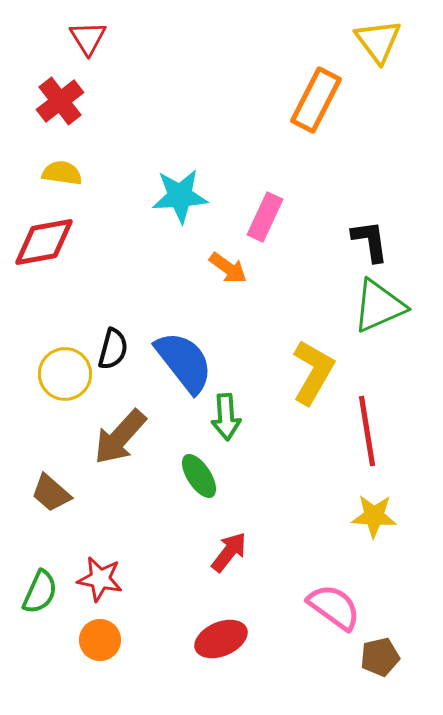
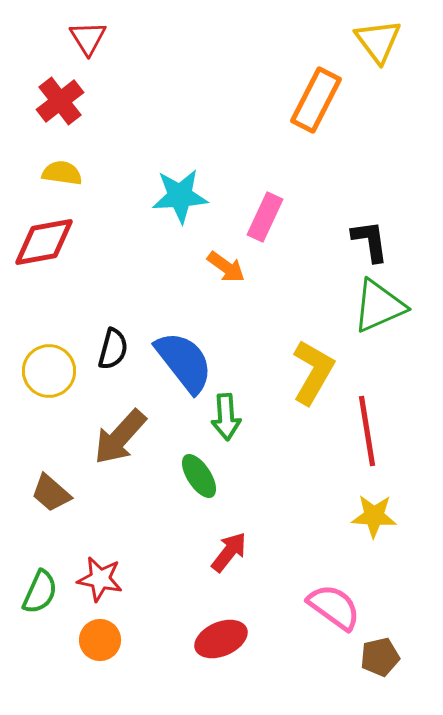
orange arrow: moved 2 px left, 1 px up
yellow circle: moved 16 px left, 3 px up
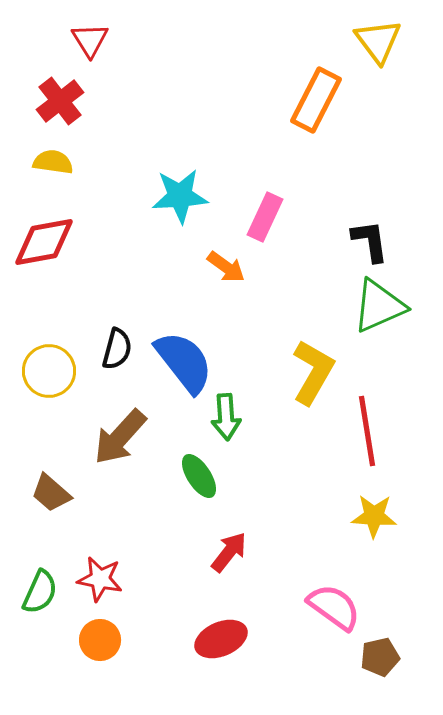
red triangle: moved 2 px right, 2 px down
yellow semicircle: moved 9 px left, 11 px up
black semicircle: moved 4 px right
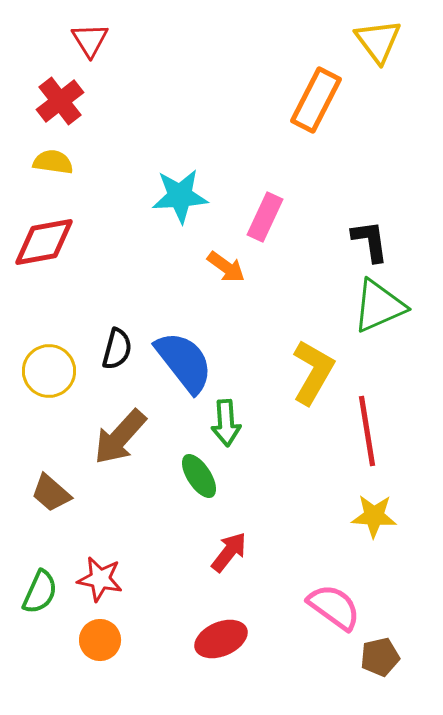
green arrow: moved 6 px down
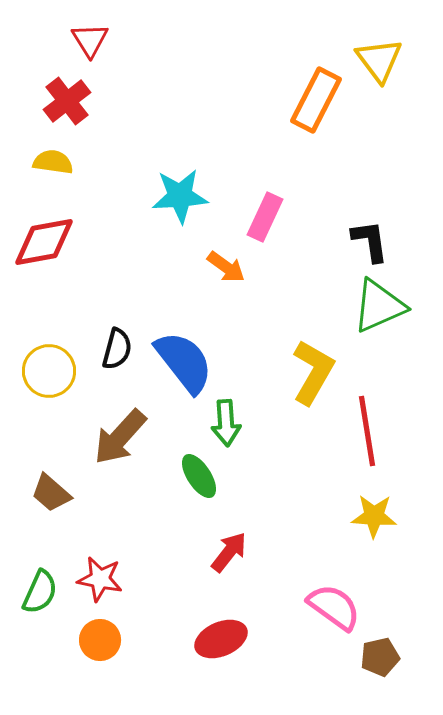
yellow triangle: moved 1 px right, 19 px down
red cross: moved 7 px right
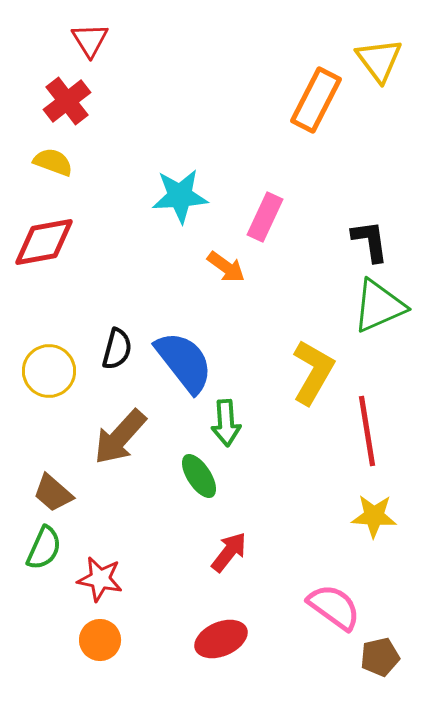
yellow semicircle: rotated 12 degrees clockwise
brown trapezoid: moved 2 px right
green semicircle: moved 4 px right, 44 px up
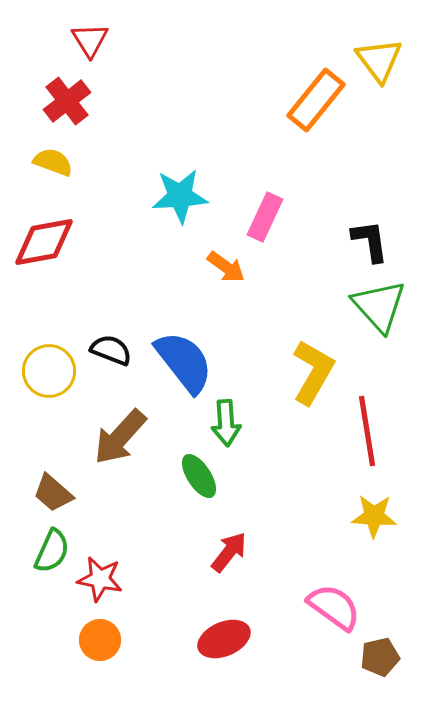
orange rectangle: rotated 12 degrees clockwise
green triangle: rotated 48 degrees counterclockwise
black semicircle: moved 6 px left, 1 px down; rotated 84 degrees counterclockwise
green semicircle: moved 8 px right, 3 px down
red ellipse: moved 3 px right
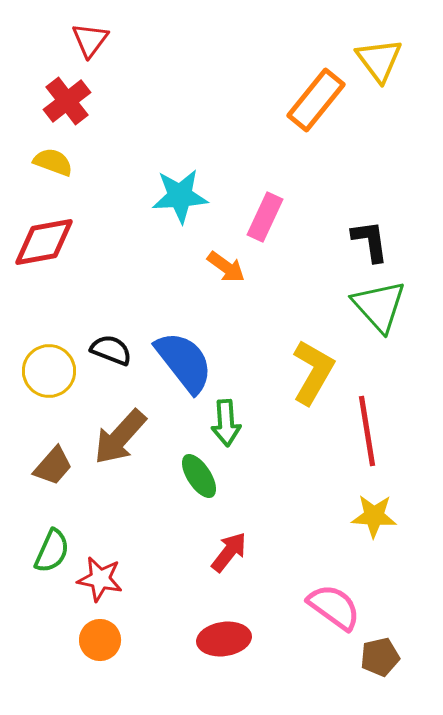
red triangle: rotated 9 degrees clockwise
brown trapezoid: moved 27 px up; rotated 90 degrees counterclockwise
red ellipse: rotated 15 degrees clockwise
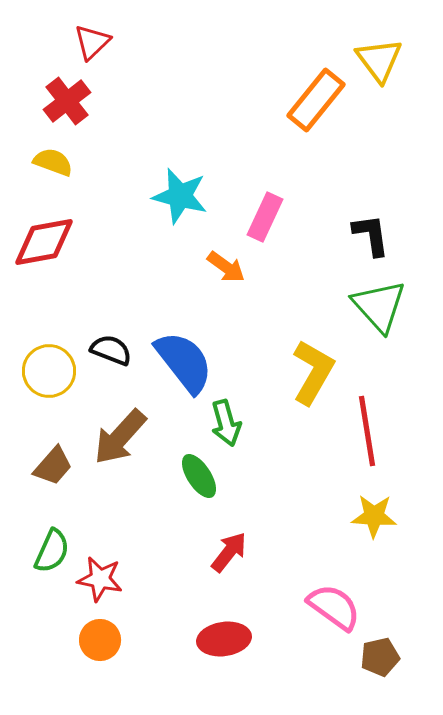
red triangle: moved 2 px right, 2 px down; rotated 9 degrees clockwise
cyan star: rotated 18 degrees clockwise
black L-shape: moved 1 px right, 6 px up
green arrow: rotated 12 degrees counterclockwise
